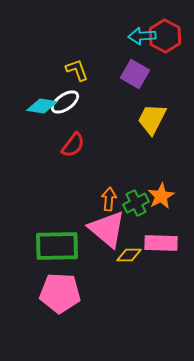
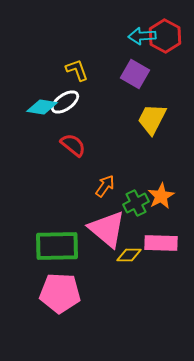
cyan diamond: moved 1 px down
red semicircle: rotated 88 degrees counterclockwise
orange arrow: moved 4 px left, 13 px up; rotated 30 degrees clockwise
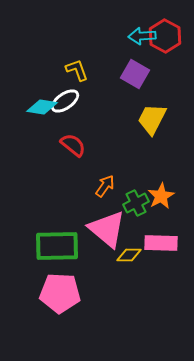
white ellipse: moved 1 px up
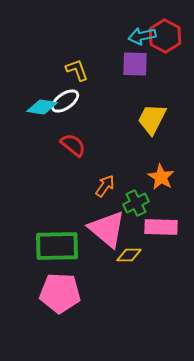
cyan arrow: rotated 8 degrees counterclockwise
purple square: moved 10 px up; rotated 28 degrees counterclockwise
orange star: moved 19 px up; rotated 12 degrees counterclockwise
pink rectangle: moved 16 px up
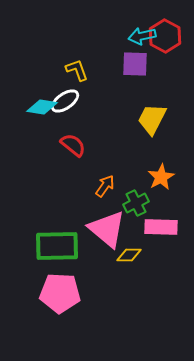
orange star: rotated 12 degrees clockwise
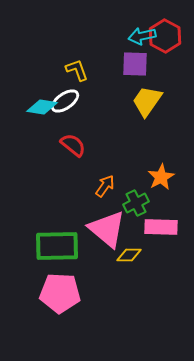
yellow trapezoid: moved 5 px left, 18 px up; rotated 8 degrees clockwise
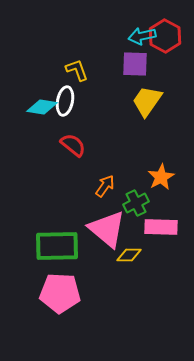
white ellipse: rotated 44 degrees counterclockwise
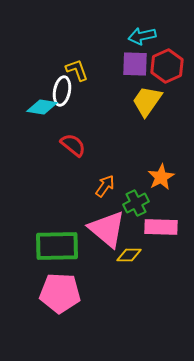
red hexagon: moved 2 px right, 30 px down; rotated 8 degrees clockwise
white ellipse: moved 3 px left, 10 px up
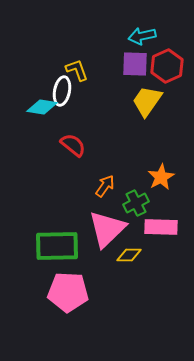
pink triangle: rotated 36 degrees clockwise
pink pentagon: moved 8 px right, 1 px up
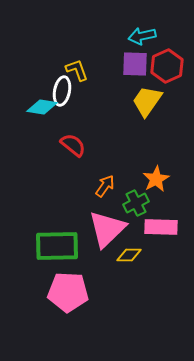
orange star: moved 5 px left, 2 px down
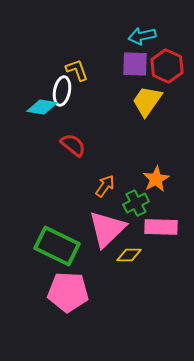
red hexagon: rotated 12 degrees counterclockwise
green rectangle: rotated 27 degrees clockwise
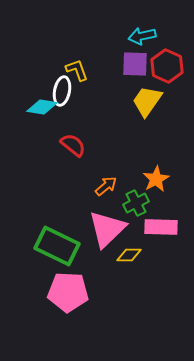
orange arrow: moved 1 px right; rotated 15 degrees clockwise
